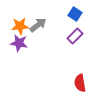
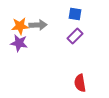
blue square: rotated 24 degrees counterclockwise
gray arrow: rotated 36 degrees clockwise
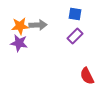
red semicircle: moved 7 px right, 7 px up; rotated 18 degrees counterclockwise
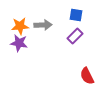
blue square: moved 1 px right, 1 px down
gray arrow: moved 5 px right
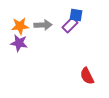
purple rectangle: moved 5 px left, 11 px up
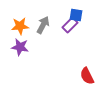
gray arrow: rotated 60 degrees counterclockwise
purple star: moved 1 px right, 4 px down
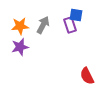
purple rectangle: rotated 63 degrees counterclockwise
purple star: rotated 24 degrees counterclockwise
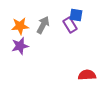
purple rectangle: rotated 14 degrees counterclockwise
purple star: moved 1 px up
red semicircle: moved 1 px up; rotated 114 degrees clockwise
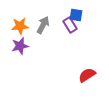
red semicircle: rotated 30 degrees counterclockwise
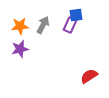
blue square: rotated 16 degrees counterclockwise
purple rectangle: rotated 56 degrees clockwise
purple star: moved 3 px down
red semicircle: moved 2 px right, 1 px down
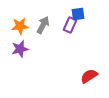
blue square: moved 2 px right, 1 px up
